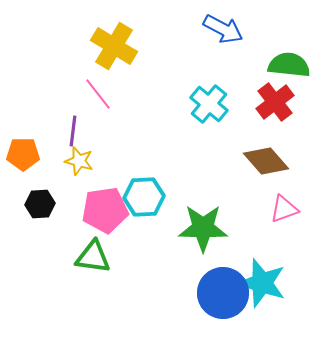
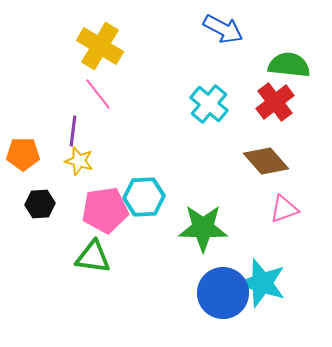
yellow cross: moved 14 px left
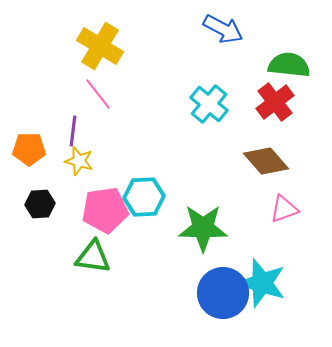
orange pentagon: moved 6 px right, 5 px up
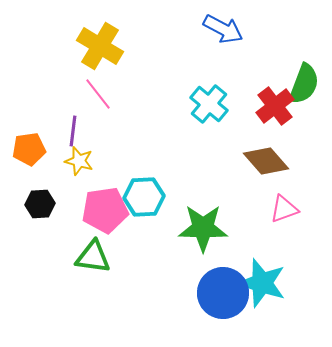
green semicircle: moved 15 px right, 19 px down; rotated 105 degrees clockwise
red cross: moved 4 px down
orange pentagon: rotated 8 degrees counterclockwise
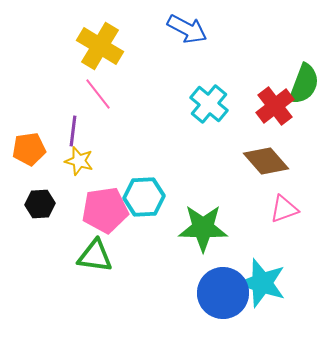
blue arrow: moved 36 px left
green triangle: moved 2 px right, 1 px up
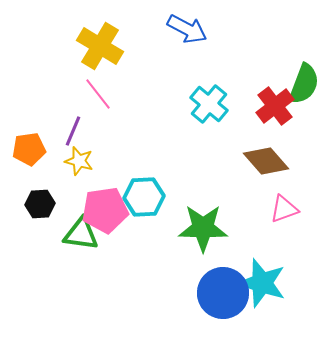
purple line: rotated 16 degrees clockwise
green triangle: moved 14 px left, 22 px up
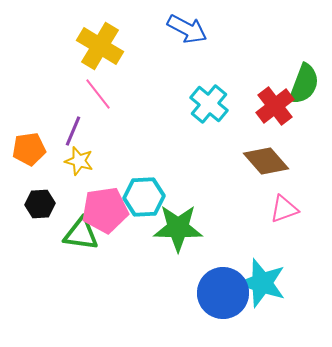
green star: moved 25 px left
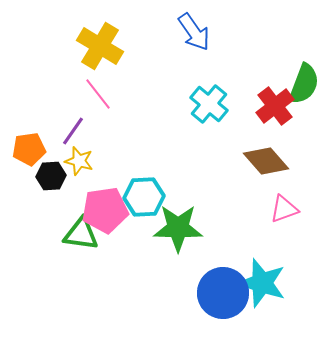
blue arrow: moved 7 px right, 3 px down; rotated 27 degrees clockwise
purple line: rotated 12 degrees clockwise
black hexagon: moved 11 px right, 28 px up
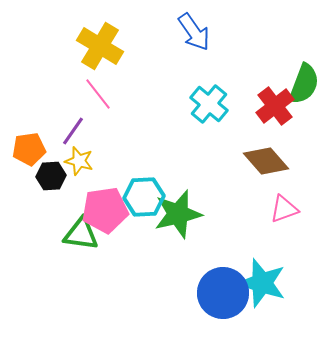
green star: moved 14 px up; rotated 15 degrees counterclockwise
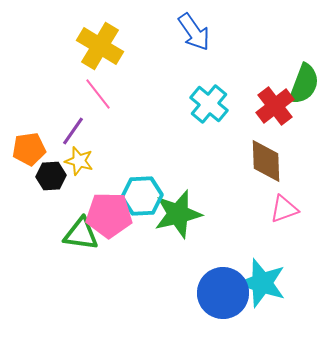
brown diamond: rotated 39 degrees clockwise
cyan hexagon: moved 2 px left, 1 px up
pink pentagon: moved 4 px right, 5 px down; rotated 9 degrees clockwise
